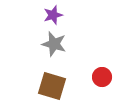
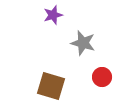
gray star: moved 29 px right, 1 px up
brown square: moved 1 px left
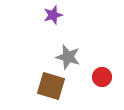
gray star: moved 15 px left, 14 px down
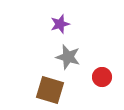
purple star: moved 7 px right, 9 px down
brown square: moved 1 px left, 4 px down
